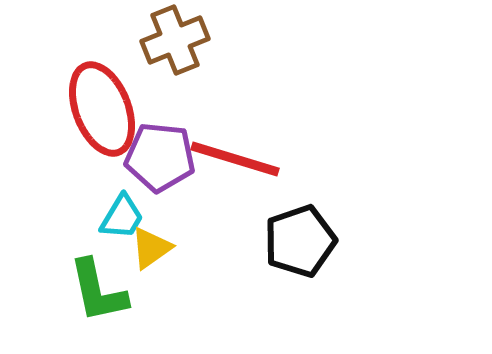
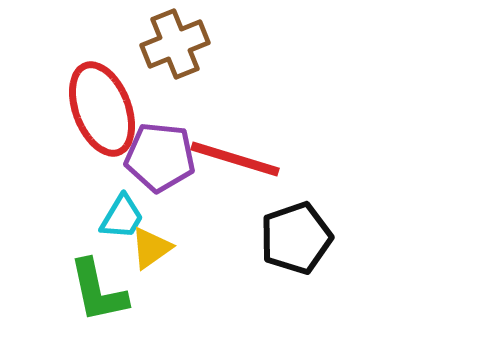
brown cross: moved 4 px down
black pentagon: moved 4 px left, 3 px up
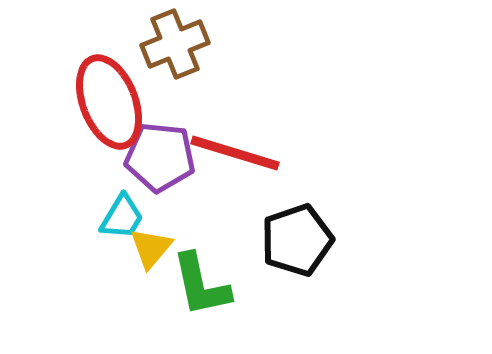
red ellipse: moved 7 px right, 7 px up
red line: moved 6 px up
black pentagon: moved 1 px right, 2 px down
yellow triangle: rotated 15 degrees counterclockwise
green L-shape: moved 103 px right, 6 px up
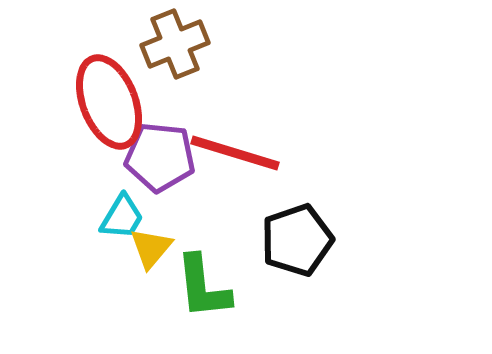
green L-shape: moved 2 px right, 2 px down; rotated 6 degrees clockwise
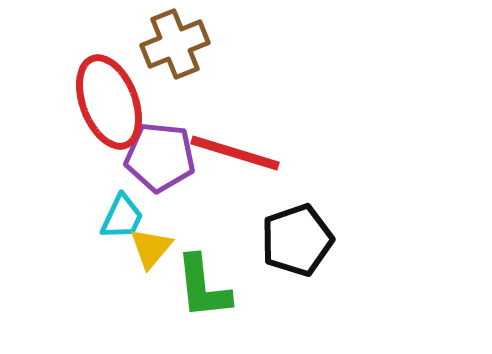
cyan trapezoid: rotated 6 degrees counterclockwise
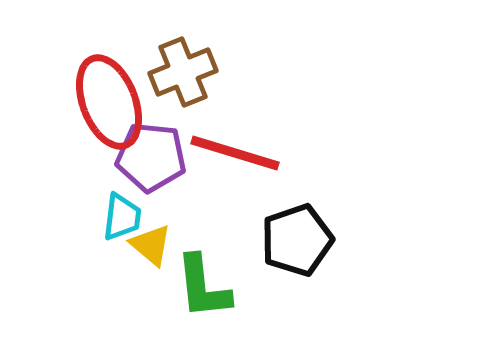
brown cross: moved 8 px right, 28 px down
purple pentagon: moved 9 px left
cyan trapezoid: rotated 18 degrees counterclockwise
yellow triangle: moved 3 px up; rotated 30 degrees counterclockwise
